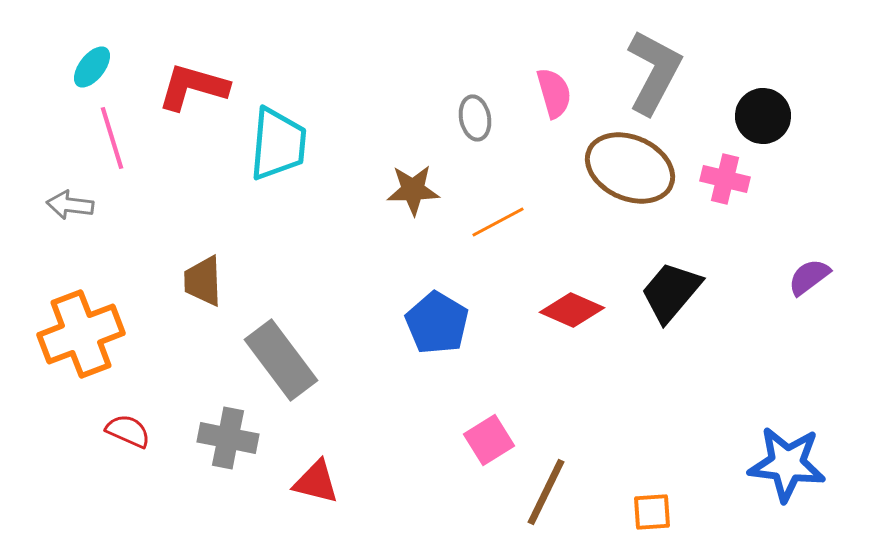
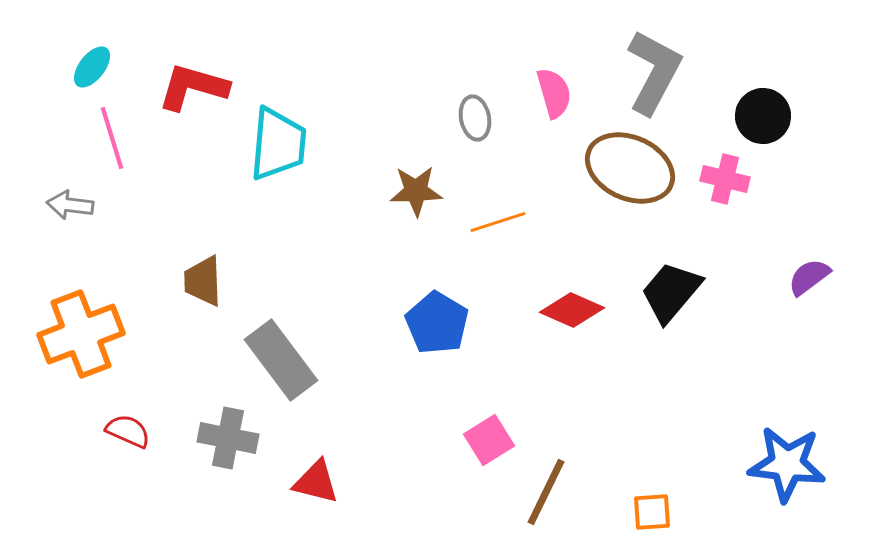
brown star: moved 3 px right, 1 px down
orange line: rotated 10 degrees clockwise
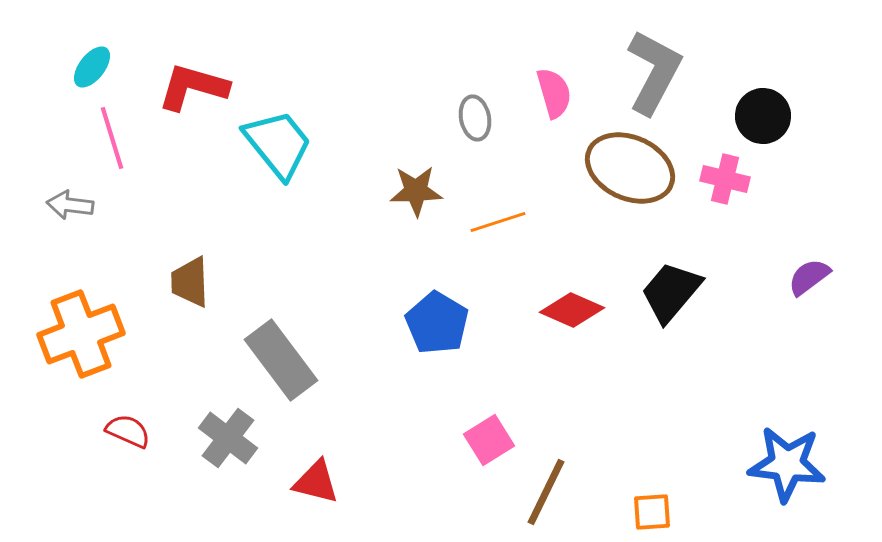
cyan trapezoid: rotated 44 degrees counterclockwise
brown trapezoid: moved 13 px left, 1 px down
gray cross: rotated 26 degrees clockwise
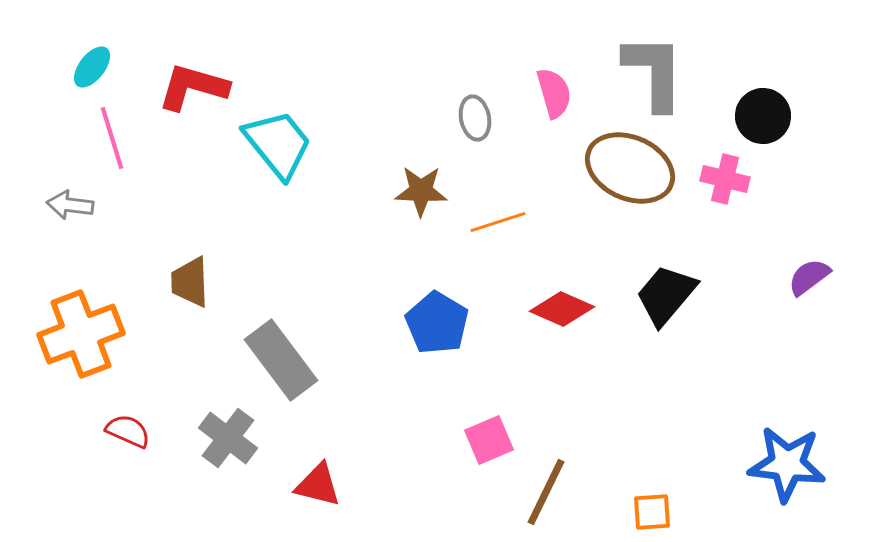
gray L-shape: rotated 28 degrees counterclockwise
brown star: moved 5 px right; rotated 4 degrees clockwise
black trapezoid: moved 5 px left, 3 px down
red diamond: moved 10 px left, 1 px up
pink square: rotated 9 degrees clockwise
red triangle: moved 2 px right, 3 px down
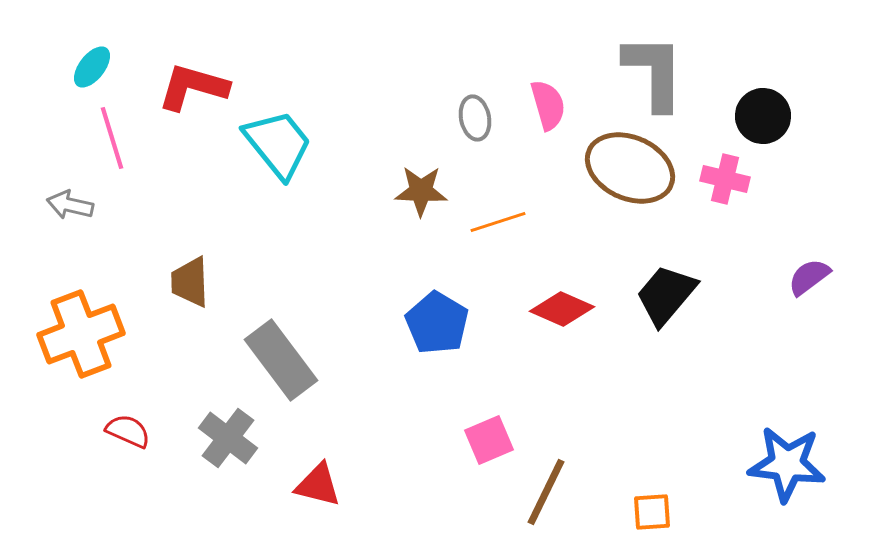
pink semicircle: moved 6 px left, 12 px down
gray arrow: rotated 6 degrees clockwise
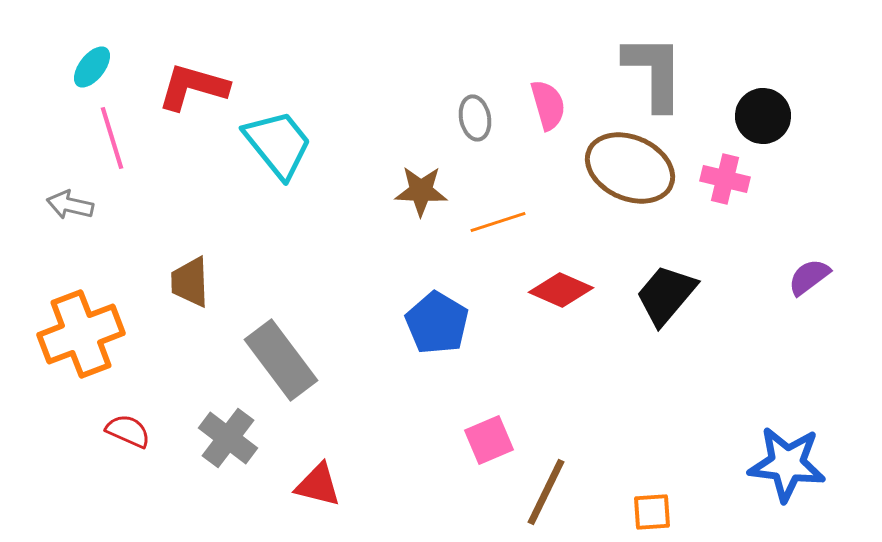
red diamond: moved 1 px left, 19 px up
